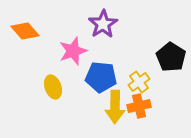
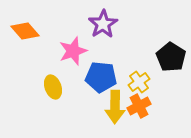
orange cross: rotated 15 degrees counterclockwise
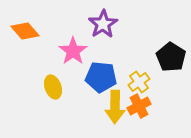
pink star: rotated 16 degrees counterclockwise
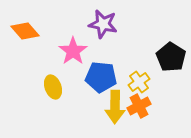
purple star: rotated 28 degrees counterclockwise
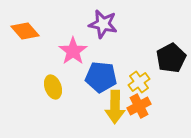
black pentagon: moved 1 px down; rotated 12 degrees clockwise
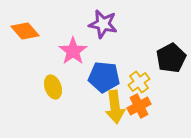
blue pentagon: moved 3 px right
yellow arrow: rotated 8 degrees counterclockwise
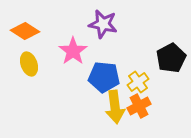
orange diamond: rotated 16 degrees counterclockwise
yellow cross: moved 1 px left
yellow ellipse: moved 24 px left, 23 px up
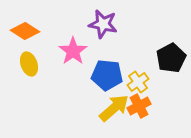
blue pentagon: moved 3 px right, 2 px up
yellow arrow: moved 1 px left, 1 px down; rotated 124 degrees counterclockwise
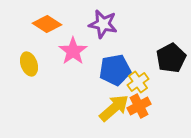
orange diamond: moved 22 px right, 7 px up
blue pentagon: moved 8 px right, 5 px up; rotated 16 degrees counterclockwise
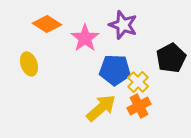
purple star: moved 20 px right, 1 px down; rotated 8 degrees clockwise
pink star: moved 12 px right, 13 px up
blue pentagon: rotated 12 degrees clockwise
yellow cross: rotated 10 degrees counterclockwise
yellow arrow: moved 13 px left
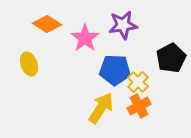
purple star: rotated 28 degrees counterclockwise
yellow arrow: rotated 16 degrees counterclockwise
